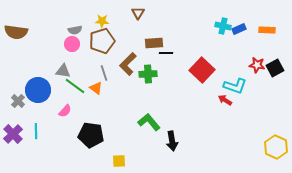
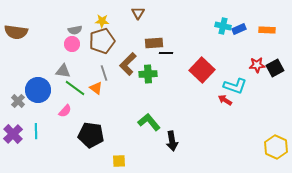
red star: rotated 14 degrees counterclockwise
green line: moved 2 px down
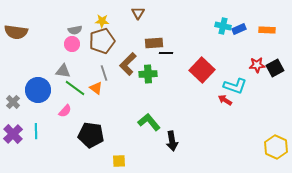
gray cross: moved 5 px left, 1 px down
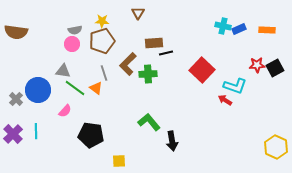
black line: rotated 16 degrees counterclockwise
gray cross: moved 3 px right, 3 px up
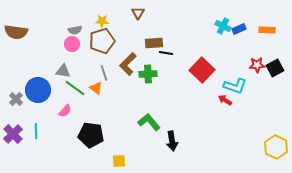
cyan cross: rotated 14 degrees clockwise
black line: rotated 24 degrees clockwise
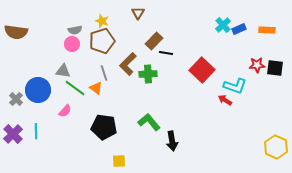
yellow star: rotated 16 degrees clockwise
cyan cross: moved 1 px up; rotated 21 degrees clockwise
brown rectangle: moved 2 px up; rotated 42 degrees counterclockwise
black square: rotated 36 degrees clockwise
black pentagon: moved 13 px right, 8 px up
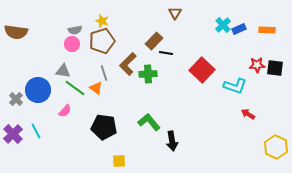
brown triangle: moved 37 px right
red arrow: moved 23 px right, 14 px down
cyan line: rotated 28 degrees counterclockwise
